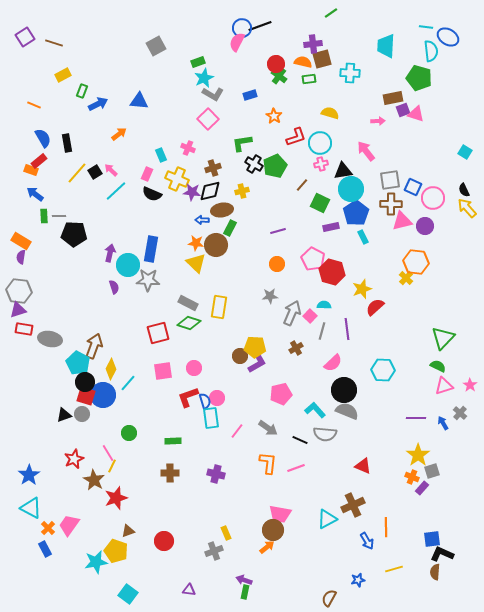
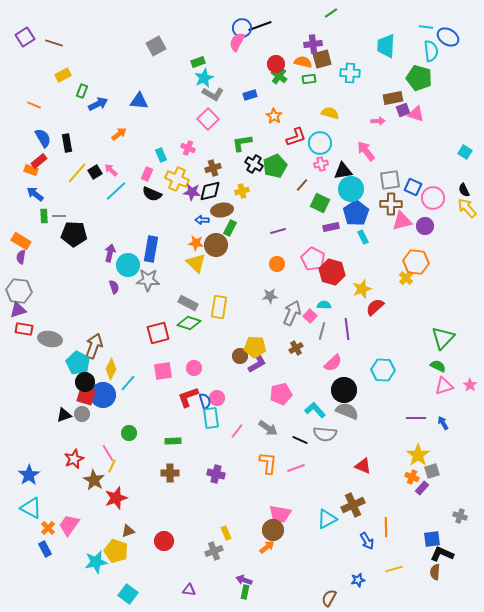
gray cross at (460, 413): moved 103 px down; rotated 24 degrees counterclockwise
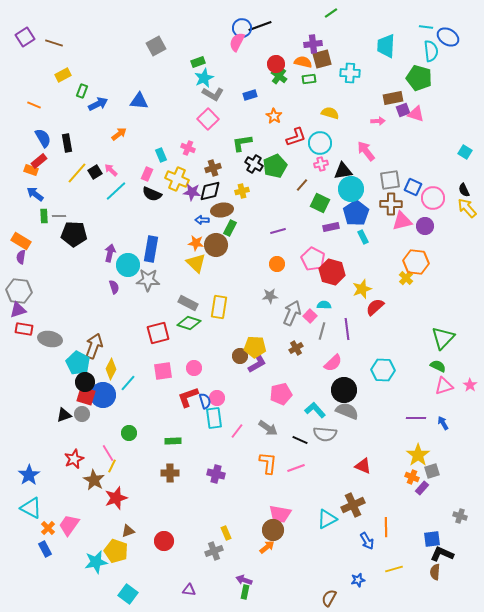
cyan rectangle at (211, 418): moved 3 px right
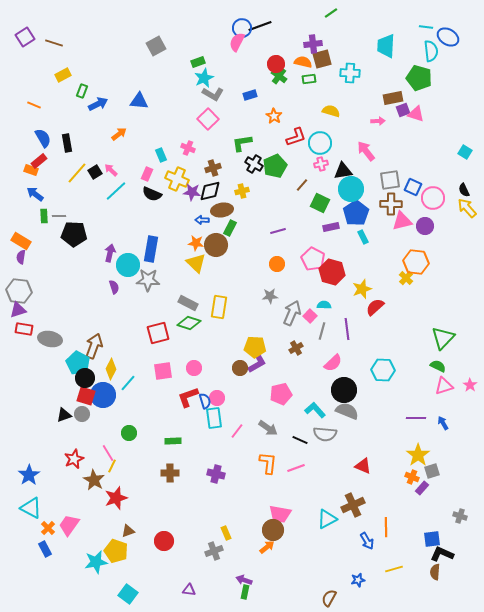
yellow semicircle at (330, 113): moved 1 px right, 2 px up
brown circle at (240, 356): moved 12 px down
black circle at (85, 382): moved 4 px up
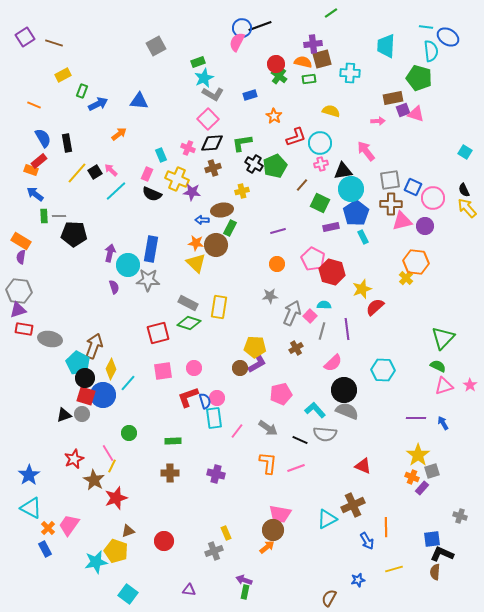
black diamond at (210, 191): moved 2 px right, 48 px up; rotated 10 degrees clockwise
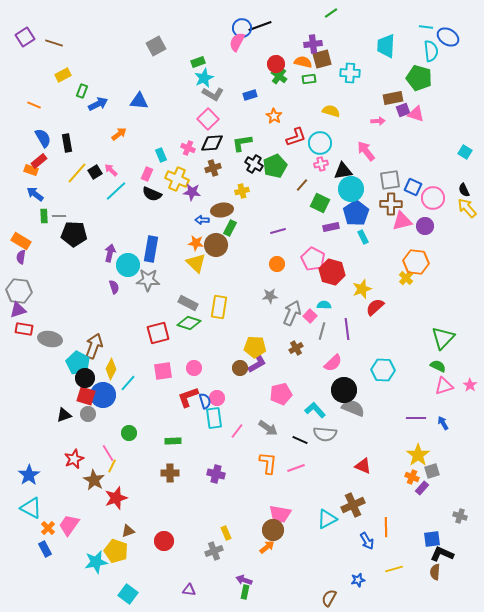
gray semicircle at (347, 411): moved 6 px right, 3 px up
gray circle at (82, 414): moved 6 px right
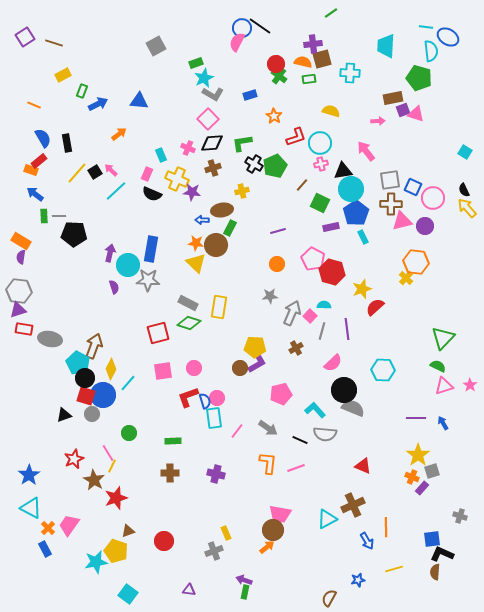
black line at (260, 26): rotated 55 degrees clockwise
green rectangle at (198, 62): moved 2 px left, 1 px down
gray circle at (88, 414): moved 4 px right
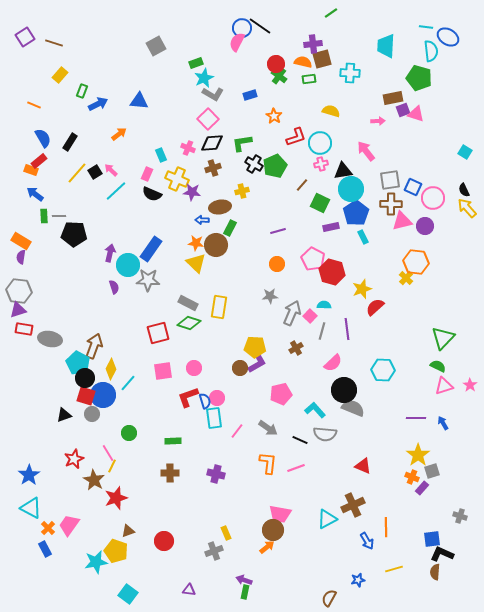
yellow rectangle at (63, 75): moved 3 px left; rotated 21 degrees counterclockwise
black rectangle at (67, 143): moved 3 px right, 1 px up; rotated 42 degrees clockwise
brown ellipse at (222, 210): moved 2 px left, 3 px up
blue rectangle at (151, 249): rotated 25 degrees clockwise
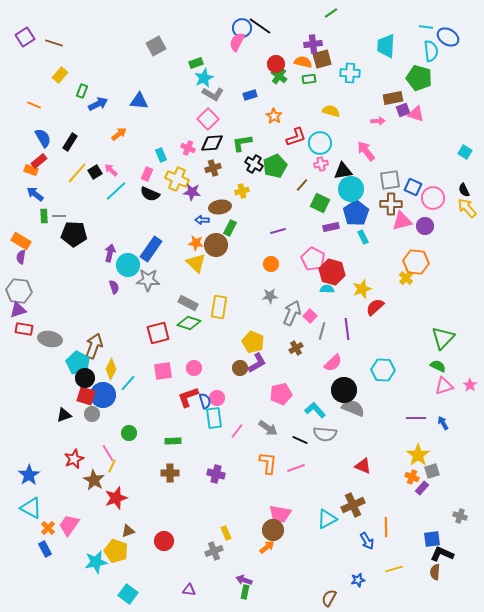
black semicircle at (152, 194): moved 2 px left
orange circle at (277, 264): moved 6 px left
cyan semicircle at (324, 305): moved 3 px right, 16 px up
yellow pentagon at (255, 347): moved 2 px left, 5 px up; rotated 20 degrees clockwise
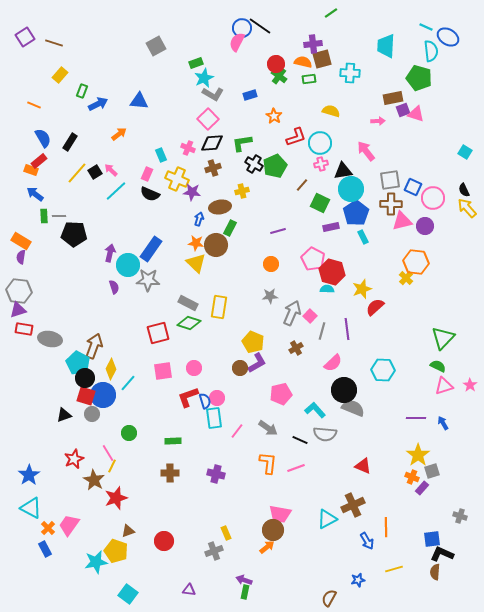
cyan line at (426, 27): rotated 16 degrees clockwise
blue arrow at (202, 220): moved 3 px left, 1 px up; rotated 104 degrees clockwise
